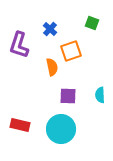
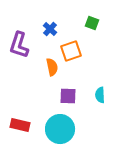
cyan circle: moved 1 px left
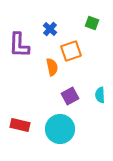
purple L-shape: rotated 16 degrees counterclockwise
purple square: moved 2 px right; rotated 30 degrees counterclockwise
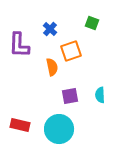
purple square: rotated 18 degrees clockwise
cyan circle: moved 1 px left
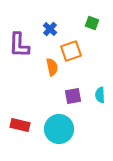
purple square: moved 3 px right
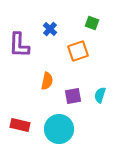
orange square: moved 7 px right
orange semicircle: moved 5 px left, 14 px down; rotated 24 degrees clockwise
cyan semicircle: rotated 21 degrees clockwise
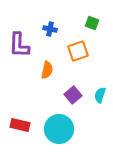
blue cross: rotated 32 degrees counterclockwise
orange semicircle: moved 11 px up
purple square: moved 1 px up; rotated 30 degrees counterclockwise
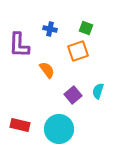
green square: moved 6 px left, 5 px down
orange semicircle: rotated 48 degrees counterclockwise
cyan semicircle: moved 2 px left, 4 px up
